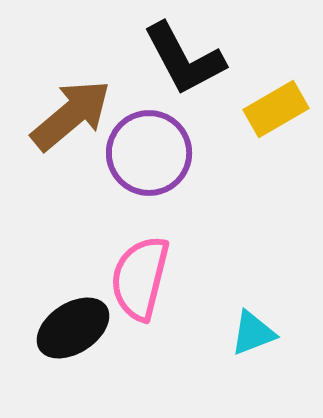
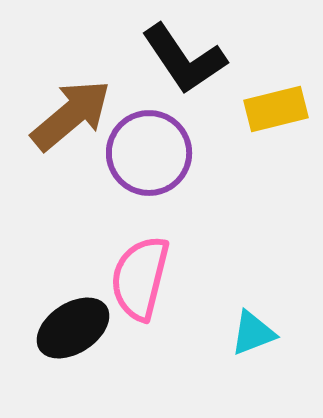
black L-shape: rotated 6 degrees counterclockwise
yellow rectangle: rotated 16 degrees clockwise
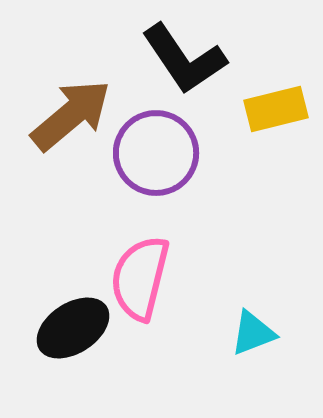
purple circle: moved 7 px right
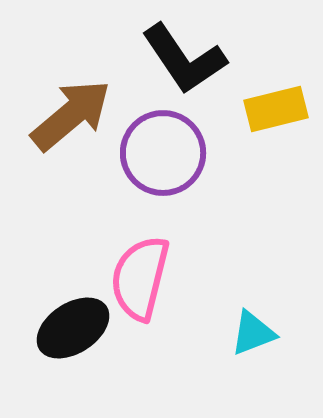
purple circle: moved 7 px right
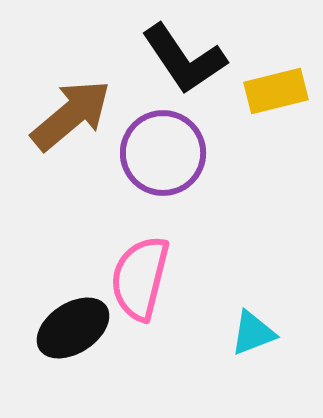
yellow rectangle: moved 18 px up
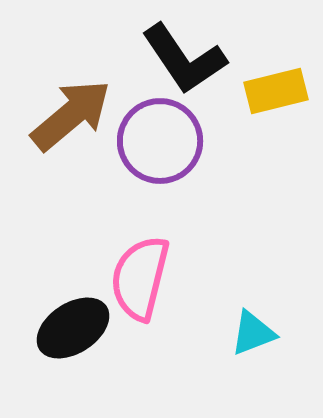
purple circle: moved 3 px left, 12 px up
